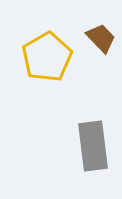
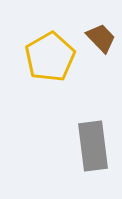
yellow pentagon: moved 3 px right
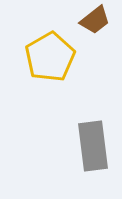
brown trapezoid: moved 6 px left, 18 px up; rotated 96 degrees clockwise
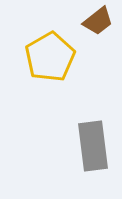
brown trapezoid: moved 3 px right, 1 px down
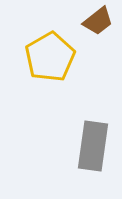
gray rectangle: rotated 15 degrees clockwise
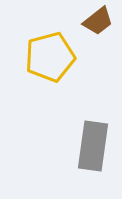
yellow pentagon: rotated 15 degrees clockwise
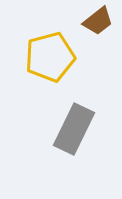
gray rectangle: moved 19 px left, 17 px up; rotated 18 degrees clockwise
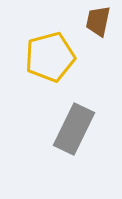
brown trapezoid: rotated 140 degrees clockwise
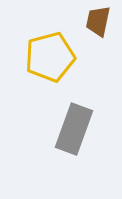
gray rectangle: rotated 6 degrees counterclockwise
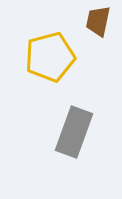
gray rectangle: moved 3 px down
